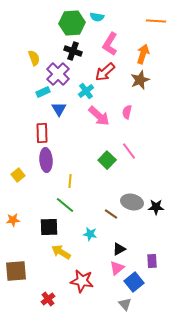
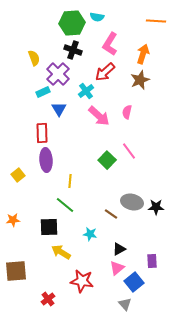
black cross: moved 1 px up
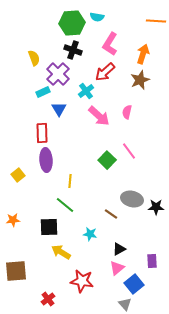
gray ellipse: moved 3 px up
blue square: moved 2 px down
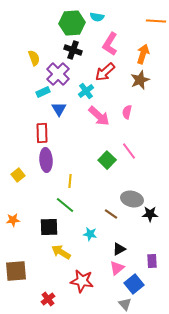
black star: moved 6 px left, 7 px down
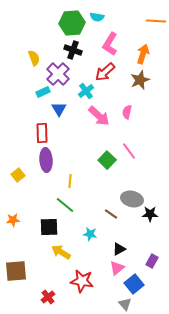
purple rectangle: rotated 32 degrees clockwise
red cross: moved 2 px up
